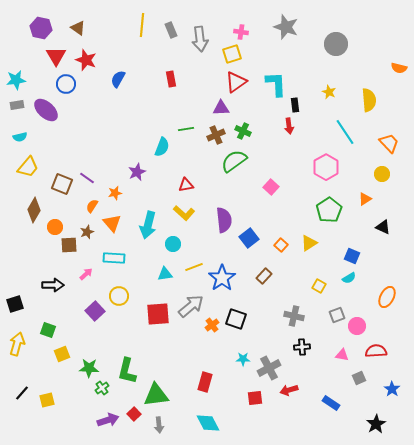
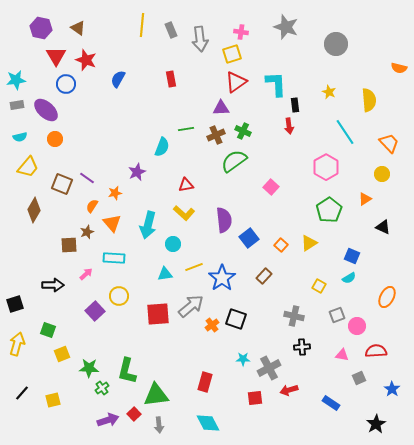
orange circle at (55, 227): moved 88 px up
yellow square at (47, 400): moved 6 px right
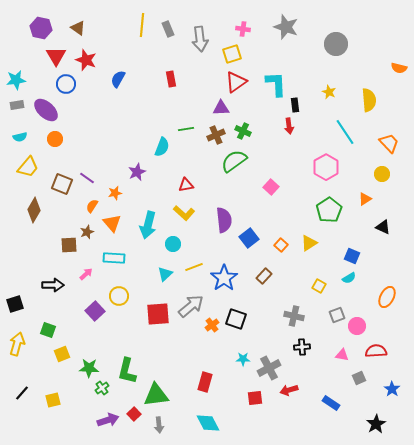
gray rectangle at (171, 30): moved 3 px left, 1 px up
pink cross at (241, 32): moved 2 px right, 3 px up
cyan triangle at (165, 274): rotated 35 degrees counterclockwise
blue star at (222, 278): moved 2 px right
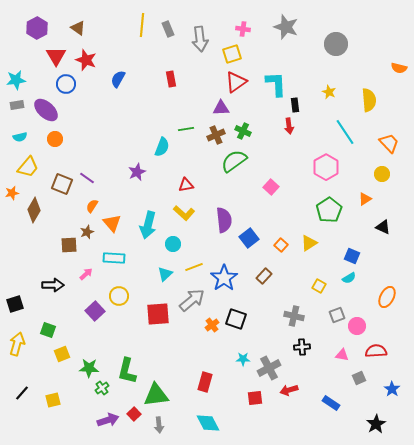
purple hexagon at (41, 28): moved 4 px left; rotated 20 degrees clockwise
orange star at (115, 193): moved 103 px left
gray arrow at (191, 306): moved 1 px right, 6 px up
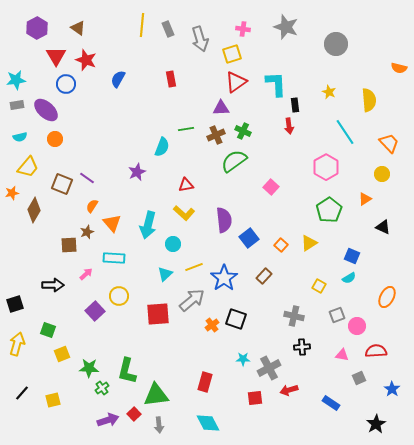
gray arrow at (200, 39): rotated 10 degrees counterclockwise
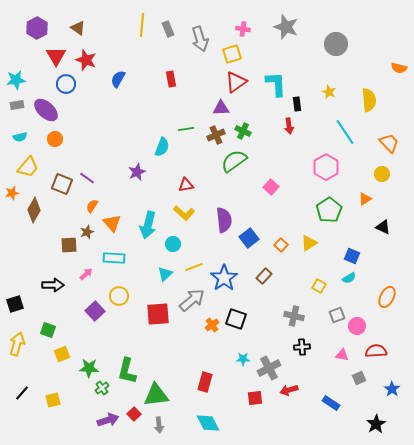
black rectangle at (295, 105): moved 2 px right, 1 px up
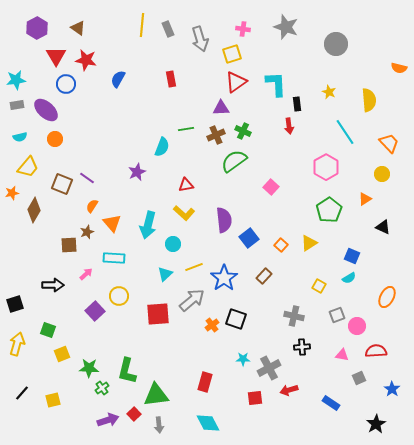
red star at (86, 60): rotated 10 degrees counterclockwise
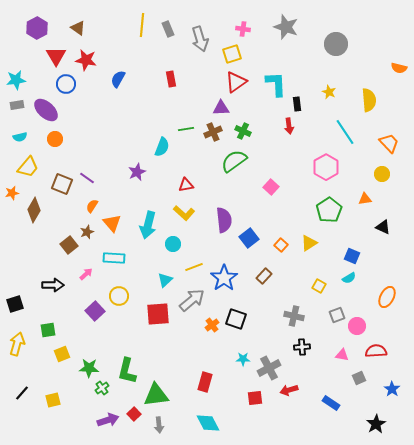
brown cross at (216, 135): moved 3 px left, 3 px up
orange triangle at (365, 199): rotated 24 degrees clockwise
brown square at (69, 245): rotated 36 degrees counterclockwise
cyan triangle at (165, 274): moved 6 px down
green square at (48, 330): rotated 28 degrees counterclockwise
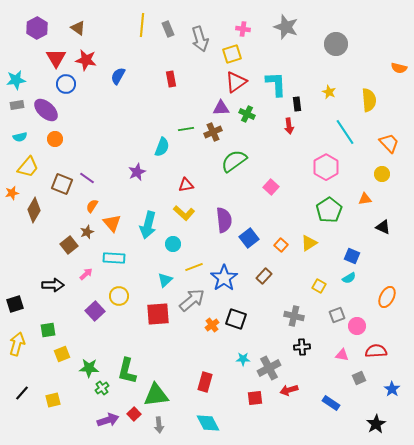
red triangle at (56, 56): moved 2 px down
blue semicircle at (118, 79): moved 3 px up
green cross at (243, 131): moved 4 px right, 17 px up
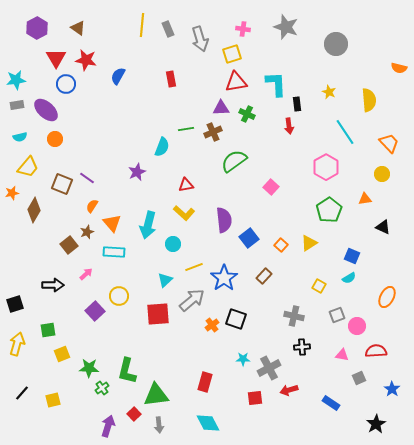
red triangle at (236, 82): rotated 25 degrees clockwise
cyan rectangle at (114, 258): moved 6 px up
purple arrow at (108, 420): moved 6 px down; rotated 55 degrees counterclockwise
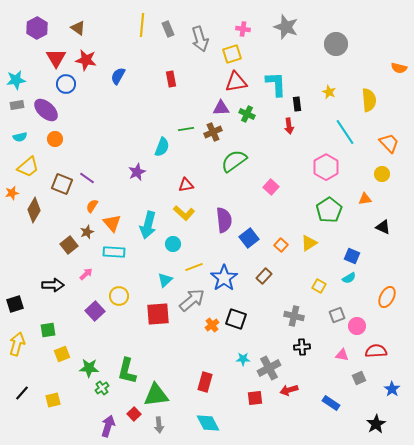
yellow trapezoid at (28, 167): rotated 10 degrees clockwise
